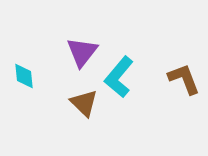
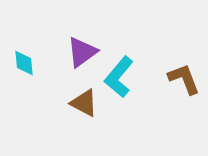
purple triangle: rotated 16 degrees clockwise
cyan diamond: moved 13 px up
brown triangle: rotated 16 degrees counterclockwise
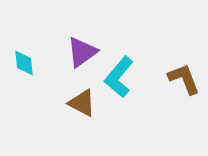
brown triangle: moved 2 px left
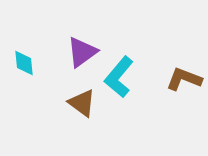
brown L-shape: rotated 48 degrees counterclockwise
brown triangle: rotated 8 degrees clockwise
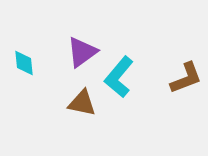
brown L-shape: moved 2 px right, 1 px up; rotated 138 degrees clockwise
brown triangle: rotated 24 degrees counterclockwise
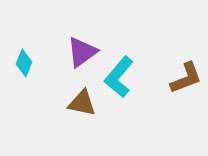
cyan diamond: rotated 28 degrees clockwise
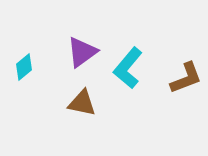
cyan diamond: moved 4 px down; rotated 28 degrees clockwise
cyan L-shape: moved 9 px right, 9 px up
